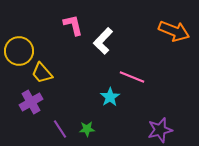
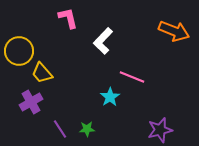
pink L-shape: moved 5 px left, 7 px up
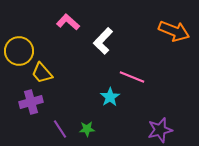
pink L-shape: moved 4 px down; rotated 35 degrees counterclockwise
purple cross: rotated 15 degrees clockwise
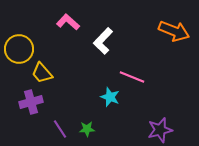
yellow circle: moved 2 px up
cyan star: rotated 18 degrees counterclockwise
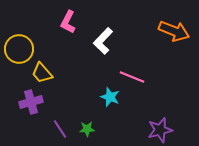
pink L-shape: rotated 105 degrees counterclockwise
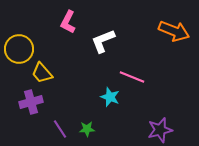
white L-shape: rotated 24 degrees clockwise
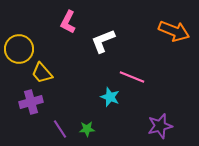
purple star: moved 4 px up
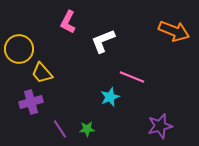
cyan star: rotated 30 degrees clockwise
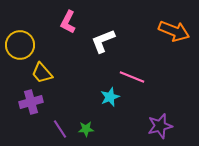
yellow circle: moved 1 px right, 4 px up
green star: moved 1 px left
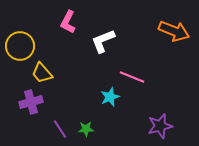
yellow circle: moved 1 px down
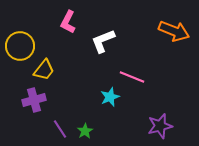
yellow trapezoid: moved 2 px right, 3 px up; rotated 100 degrees counterclockwise
purple cross: moved 3 px right, 2 px up
green star: moved 1 px left, 2 px down; rotated 28 degrees counterclockwise
